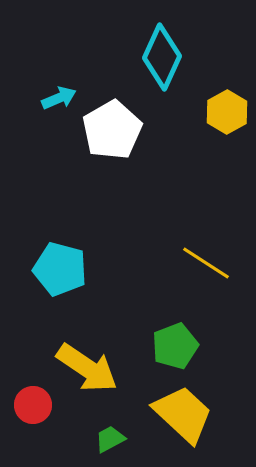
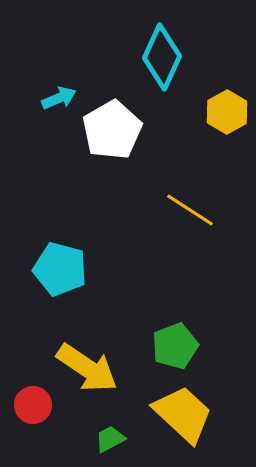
yellow line: moved 16 px left, 53 px up
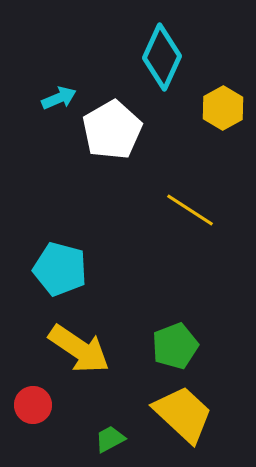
yellow hexagon: moved 4 px left, 4 px up
yellow arrow: moved 8 px left, 19 px up
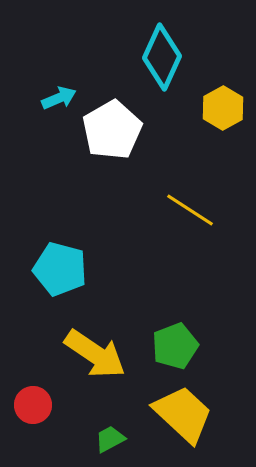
yellow arrow: moved 16 px right, 5 px down
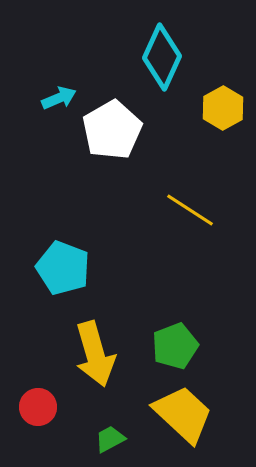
cyan pentagon: moved 3 px right, 1 px up; rotated 6 degrees clockwise
yellow arrow: rotated 40 degrees clockwise
red circle: moved 5 px right, 2 px down
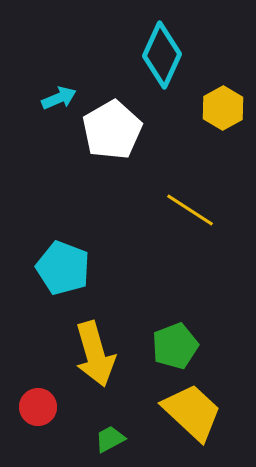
cyan diamond: moved 2 px up
yellow trapezoid: moved 9 px right, 2 px up
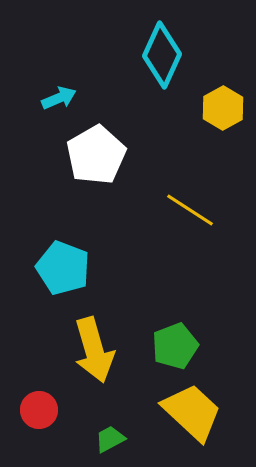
white pentagon: moved 16 px left, 25 px down
yellow arrow: moved 1 px left, 4 px up
red circle: moved 1 px right, 3 px down
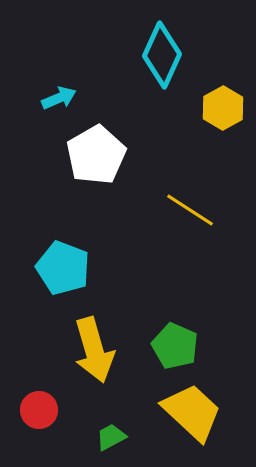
green pentagon: rotated 27 degrees counterclockwise
green trapezoid: moved 1 px right, 2 px up
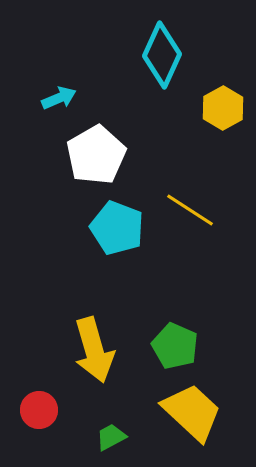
cyan pentagon: moved 54 px right, 40 px up
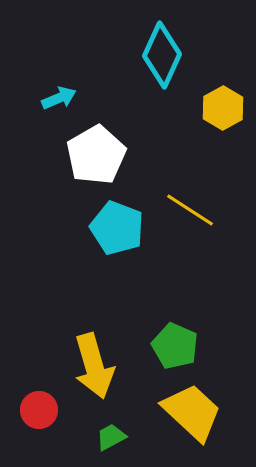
yellow arrow: moved 16 px down
